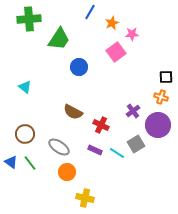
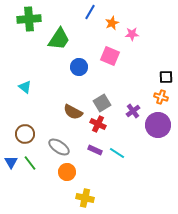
pink square: moved 6 px left, 4 px down; rotated 30 degrees counterclockwise
red cross: moved 3 px left, 1 px up
gray square: moved 34 px left, 41 px up
blue triangle: rotated 24 degrees clockwise
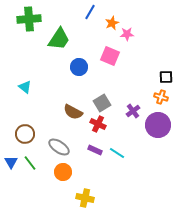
pink star: moved 5 px left
orange circle: moved 4 px left
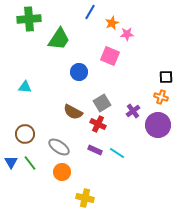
blue circle: moved 5 px down
cyan triangle: rotated 32 degrees counterclockwise
orange circle: moved 1 px left
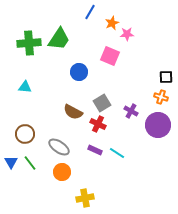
green cross: moved 24 px down
purple cross: moved 2 px left; rotated 24 degrees counterclockwise
yellow cross: rotated 24 degrees counterclockwise
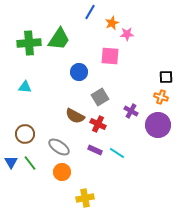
pink square: rotated 18 degrees counterclockwise
gray square: moved 2 px left, 6 px up
brown semicircle: moved 2 px right, 4 px down
